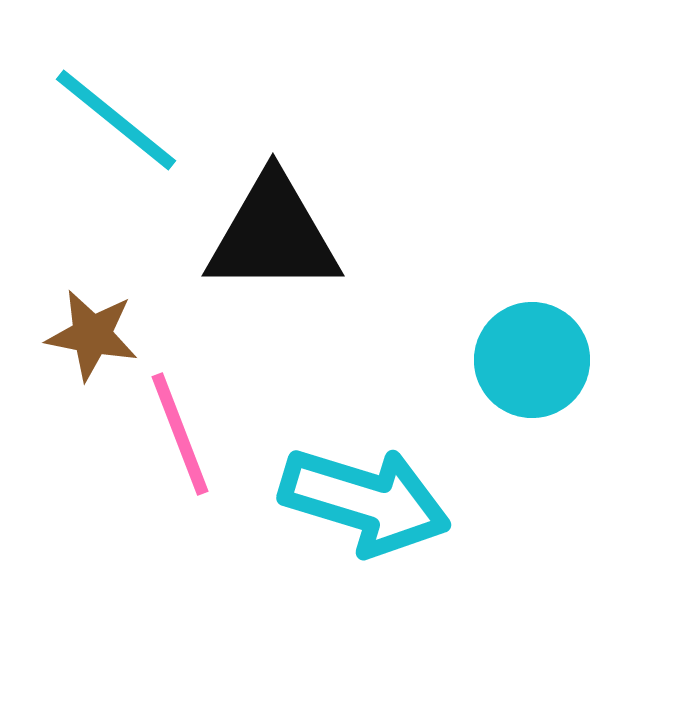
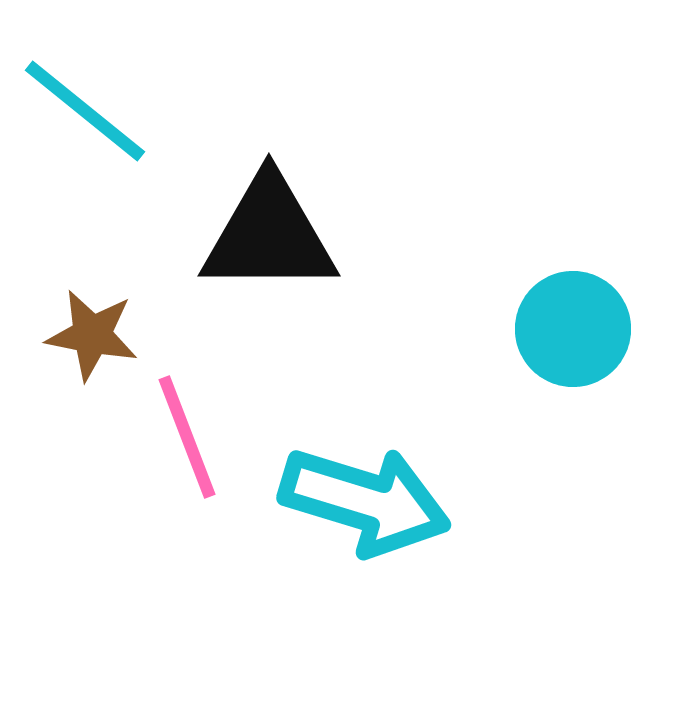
cyan line: moved 31 px left, 9 px up
black triangle: moved 4 px left
cyan circle: moved 41 px right, 31 px up
pink line: moved 7 px right, 3 px down
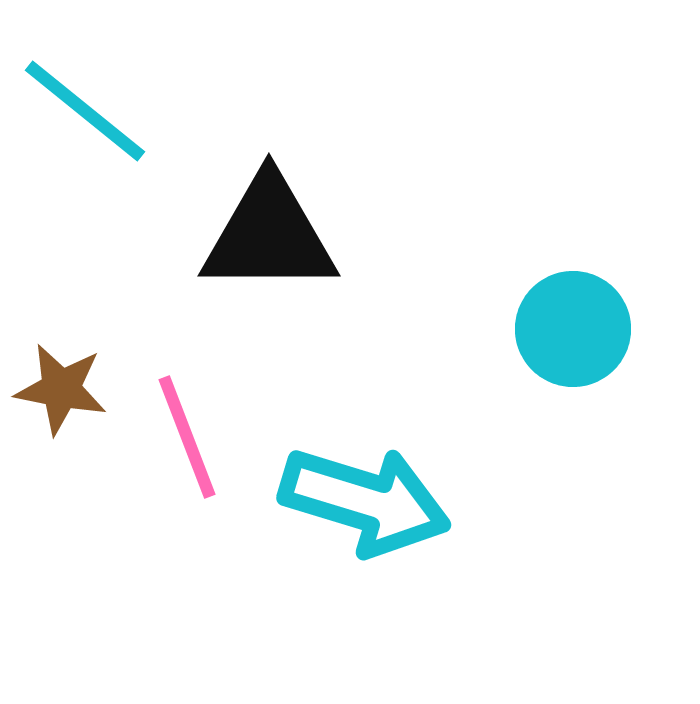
brown star: moved 31 px left, 54 px down
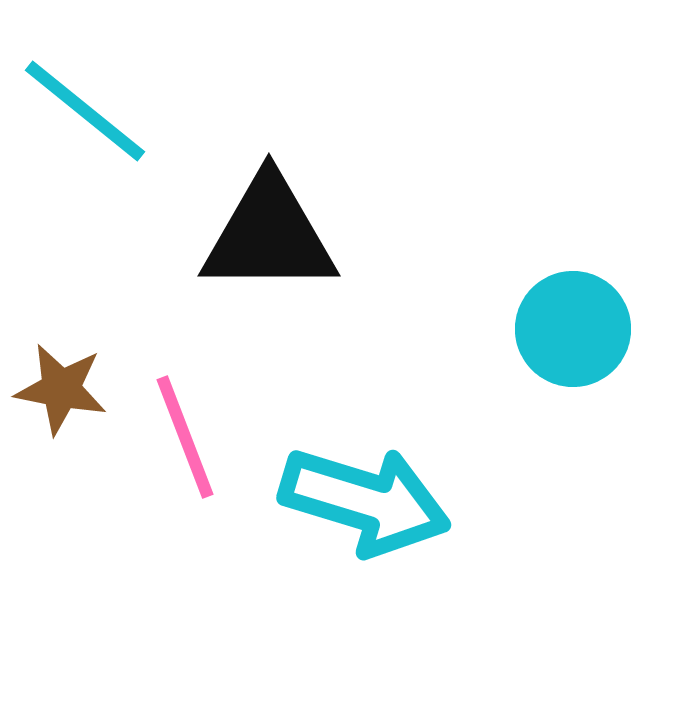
pink line: moved 2 px left
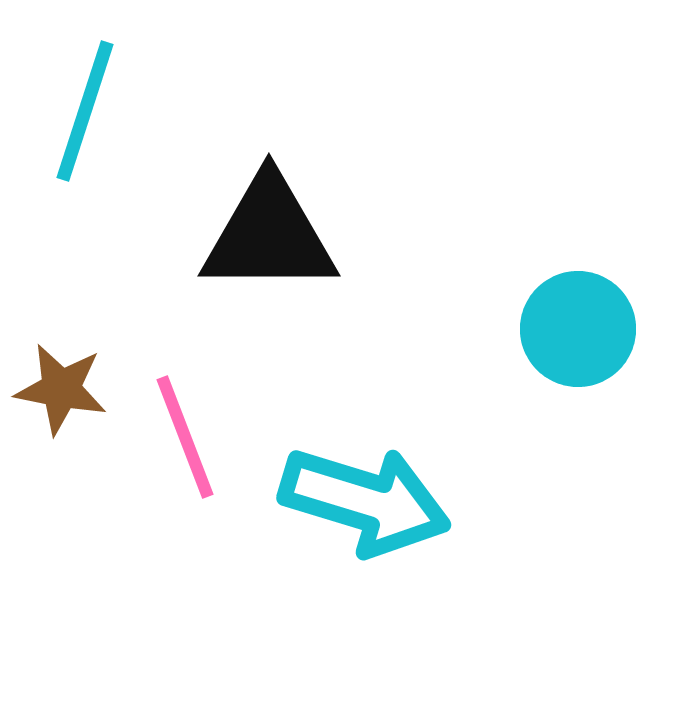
cyan line: rotated 69 degrees clockwise
cyan circle: moved 5 px right
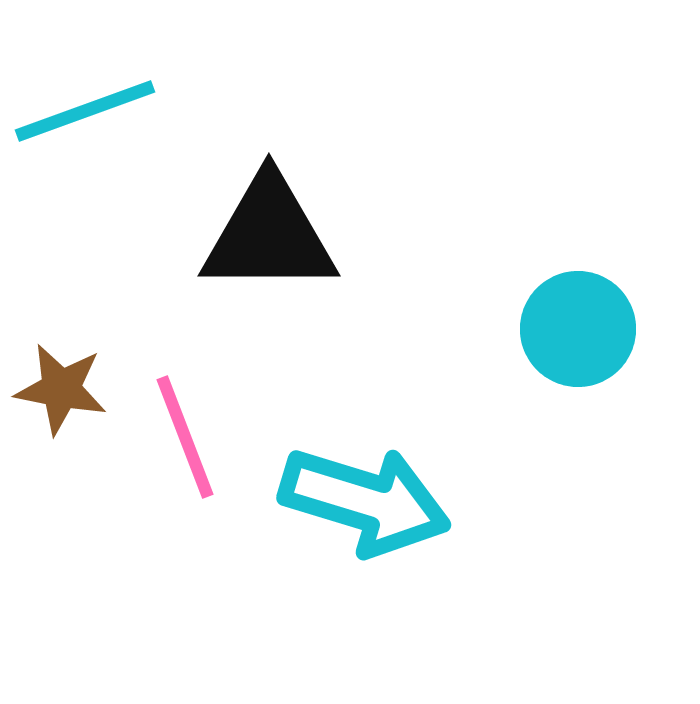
cyan line: rotated 52 degrees clockwise
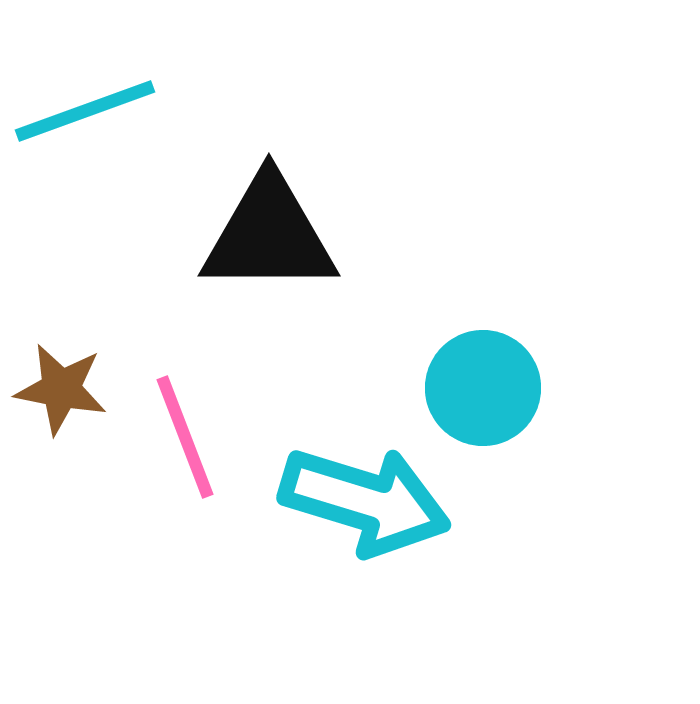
cyan circle: moved 95 px left, 59 px down
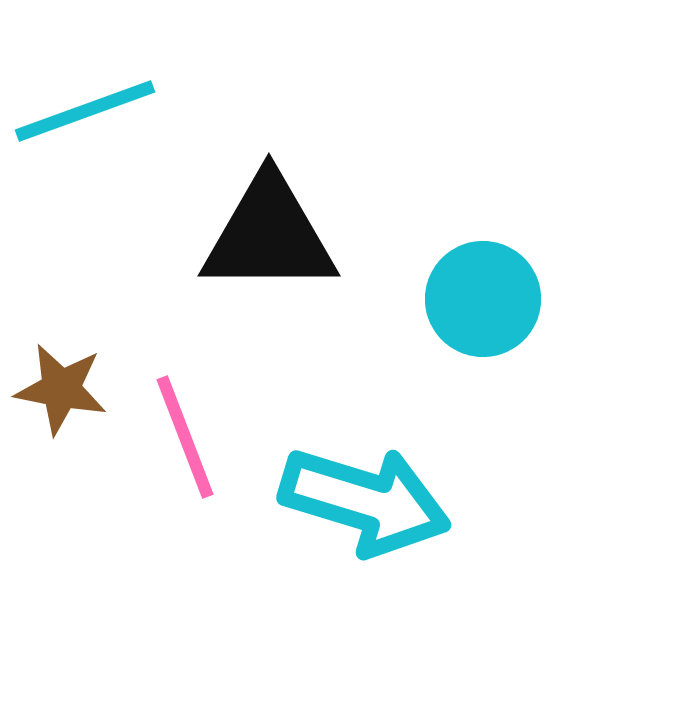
cyan circle: moved 89 px up
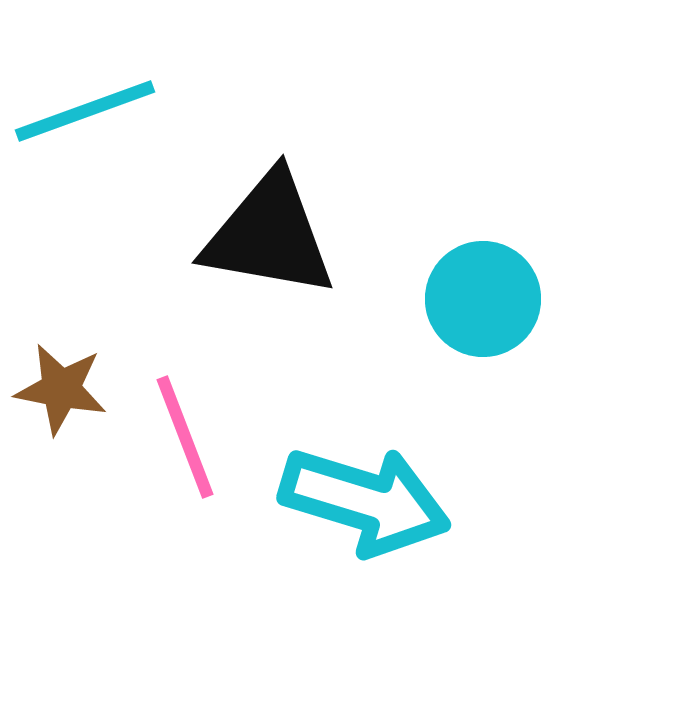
black triangle: rotated 10 degrees clockwise
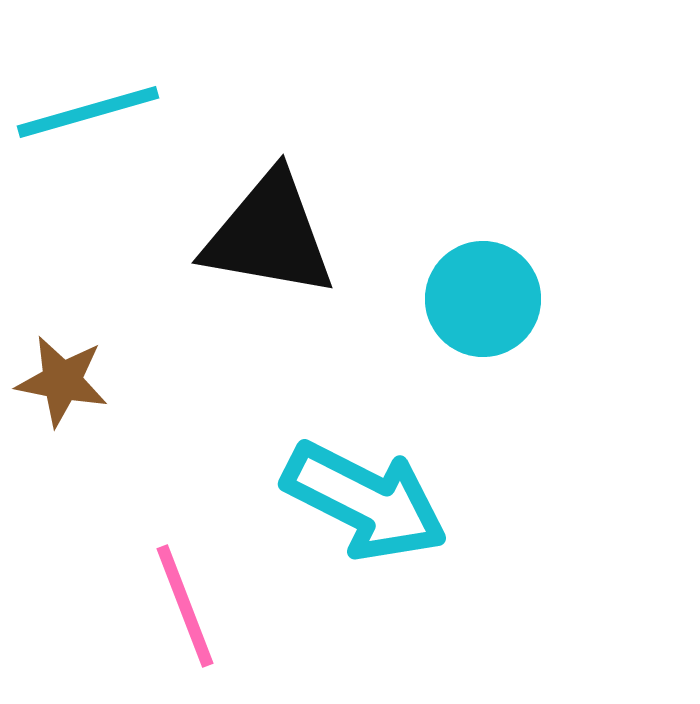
cyan line: moved 3 px right, 1 px down; rotated 4 degrees clockwise
brown star: moved 1 px right, 8 px up
pink line: moved 169 px down
cyan arrow: rotated 10 degrees clockwise
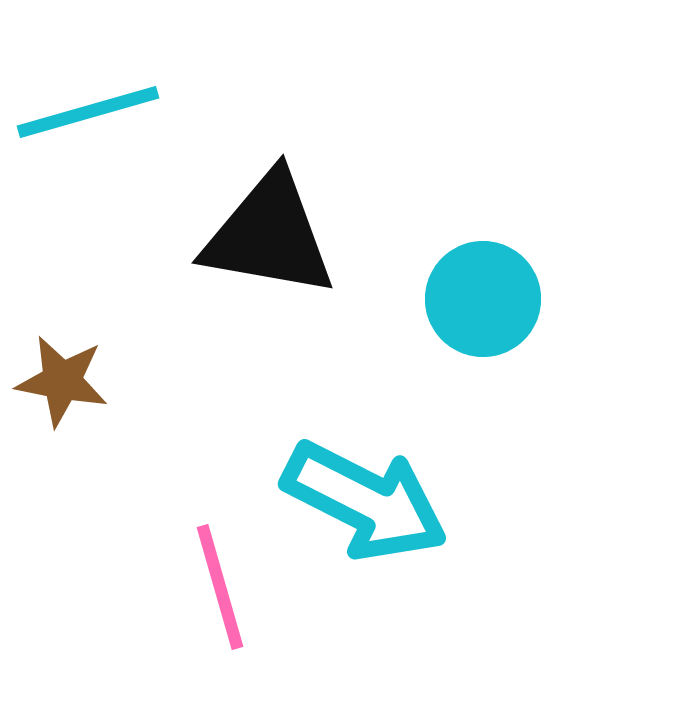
pink line: moved 35 px right, 19 px up; rotated 5 degrees clockwise
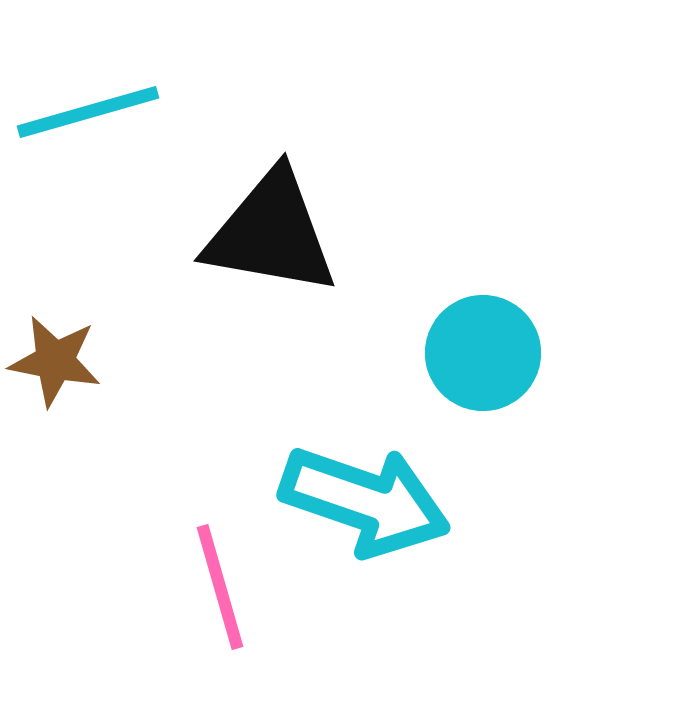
black triangle: moved 2 px right, 2 px up
cyan circle: moved 54 px down
brown star: moved 7 px left, 20 px up
cyan arrow: rotated 8 degrees counterclockwise
